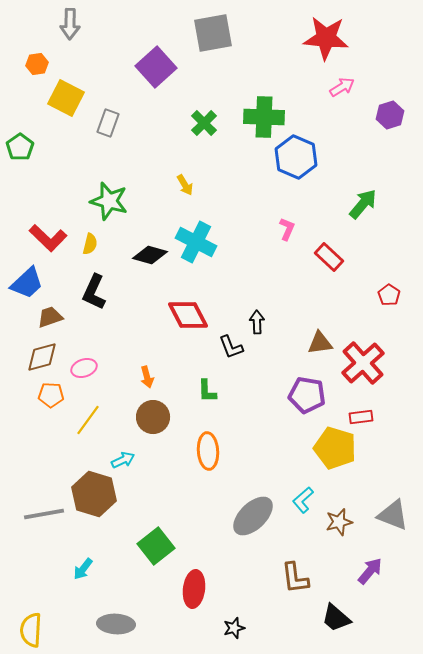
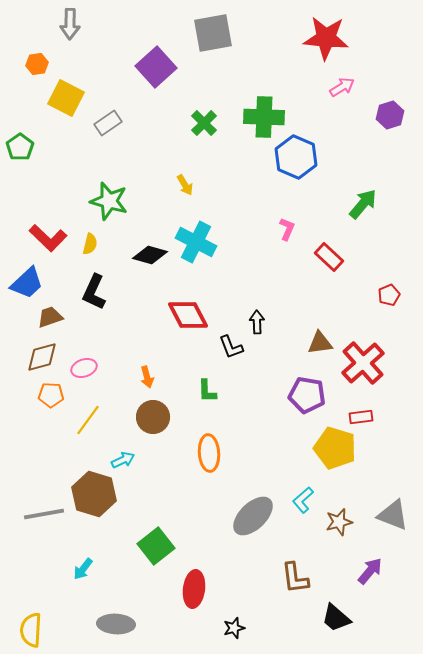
gray rectangle at (108, 123): rotated 36 degrees clockwise
red pentagon at (389, 295): rotated 15 degrees clockwise
orange ellipse at (208, 451): moved 1 px right, 2 px down
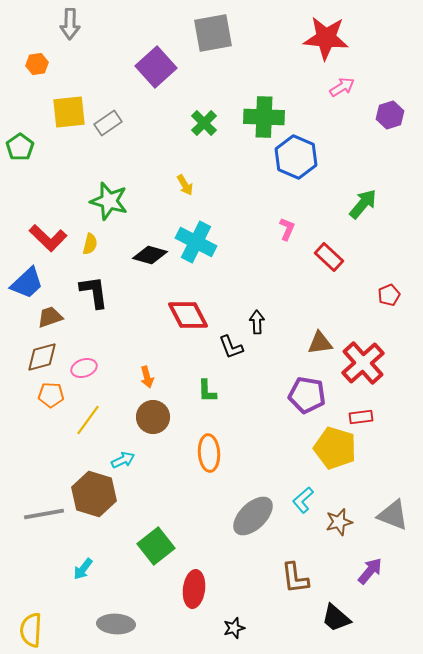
yellow square at (66, 98): moved 3 px right, 14 px down; rotated 33 degrees counterclockwise
black L-shape at (94, 292): rotated 147 degrees clockwise
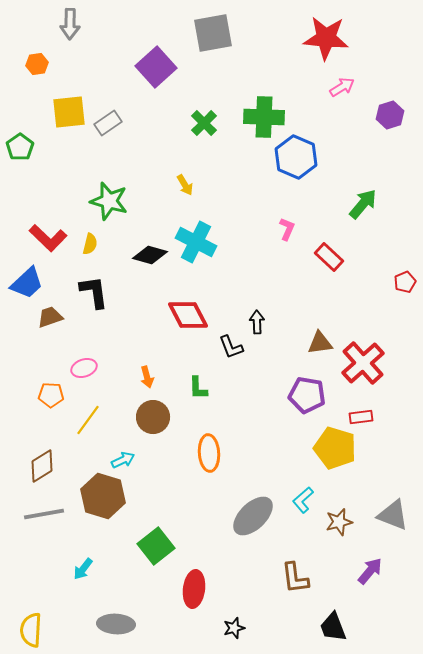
red pentagon at (389, 295): moved 16 px right, 13 px up
brown diamond at (42, 357): moved 109 px down; rotated 16 degrees counterclockwise
green L-shape at (207, 391): moved 9 px left, 3 px up
brown hexagon at (94, 494): moved 9 px right, 2 px down
black trapezoid at (336, 618): moved 3 px left, 9 px down; rotated 28 degrees clockwise
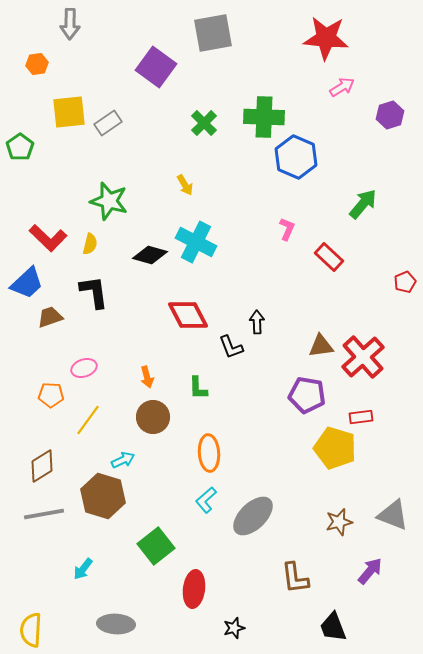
purple square at (156, 67): rotated 12 degrees counterclockwise
brown triangle at (320, 343): moved 1 px right, 3 px down
red cross at (363, 363): moved 6 px up
cyan L-shape at (303, 500): moved 97 px left
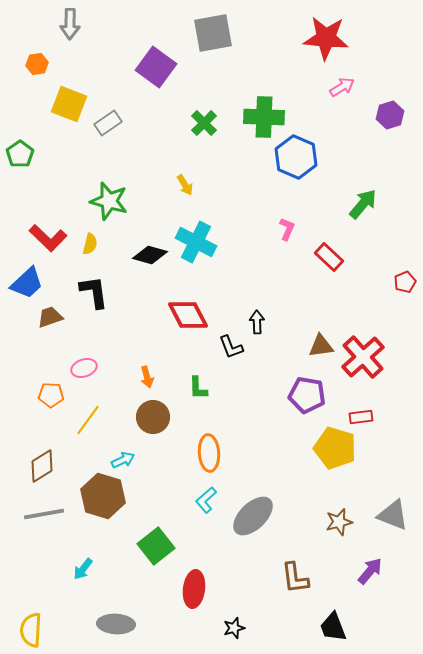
yellow square at (69, 112): moved 8 px up; rotated 27 degrees clockwise
green pentagon at (20, 147): moved 7 px down
